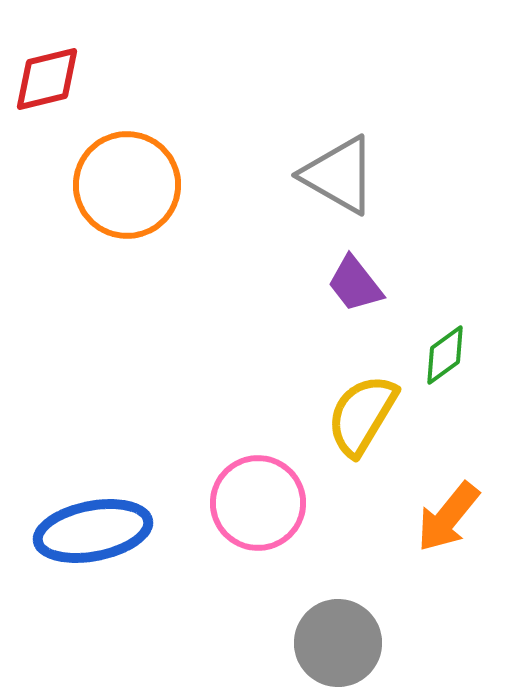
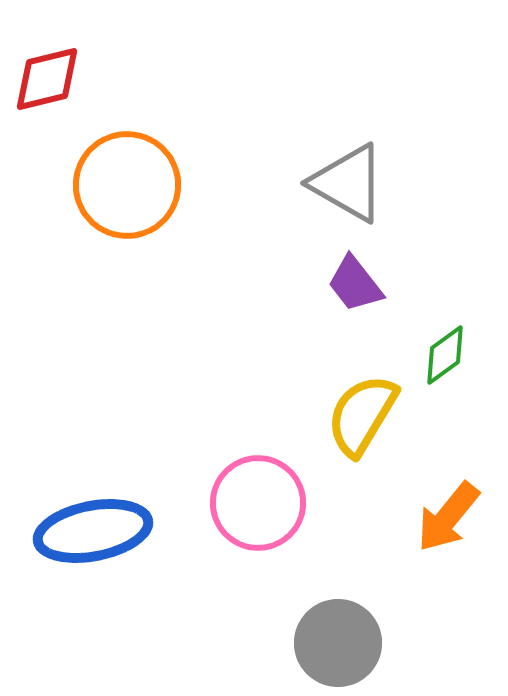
gray triangle: moved 9 px right, 8 px down
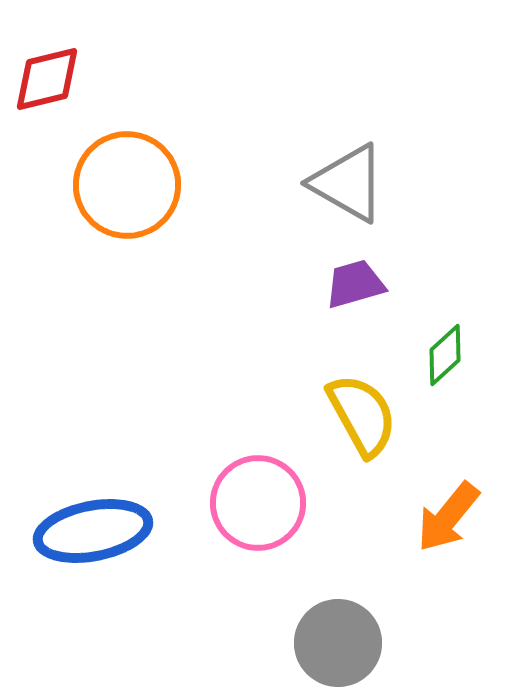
purple trapezoid: rotated 112 degrees clockwise
green diamond: rotated 6 degrees counterclockwise
yellow semicircle: rotated 120 degrees clockwise
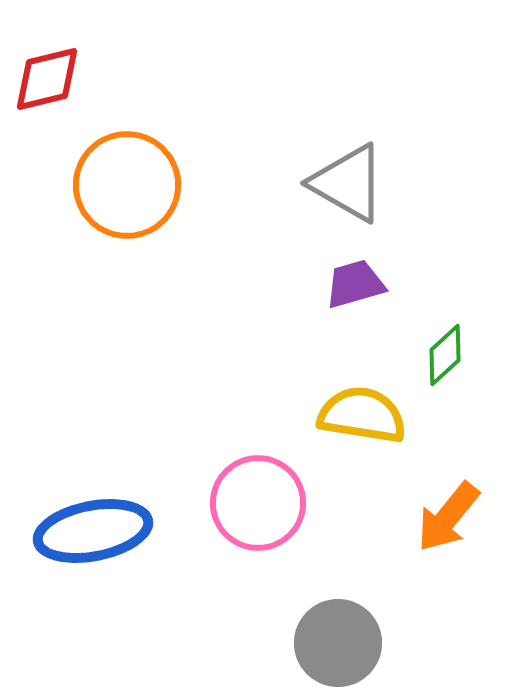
yellow semicircle: rotated 52 degrees counterclockwise
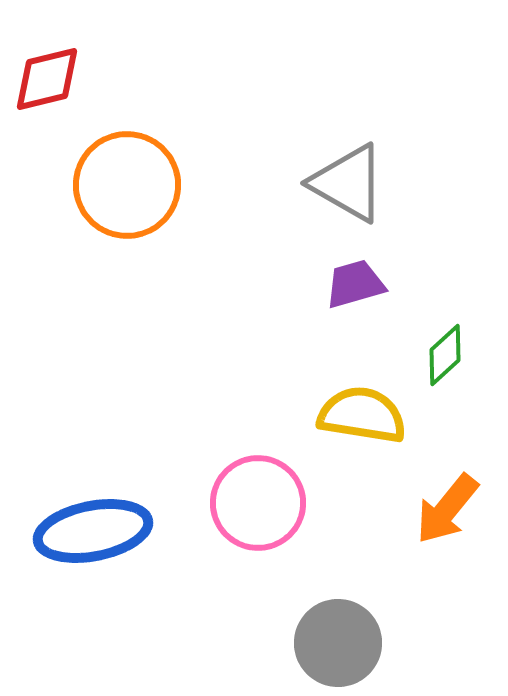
orange arrow: moved 1 px left, 8 px up
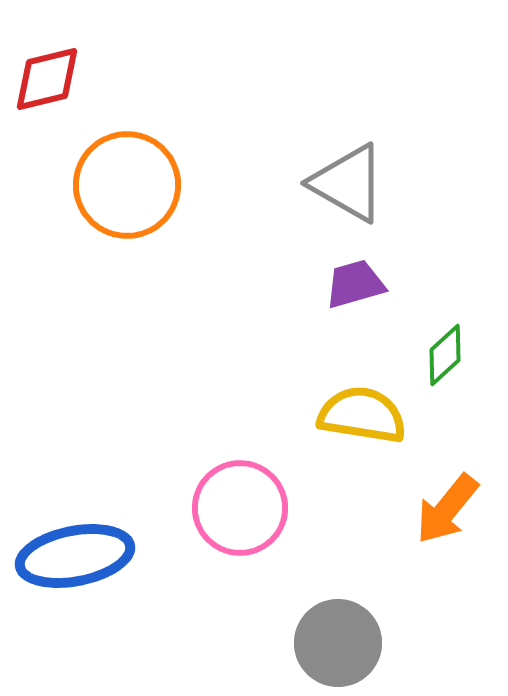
pink circle: moved 18 px left, 5 px down
blue ellipse: moved 18 px left, 25 px down
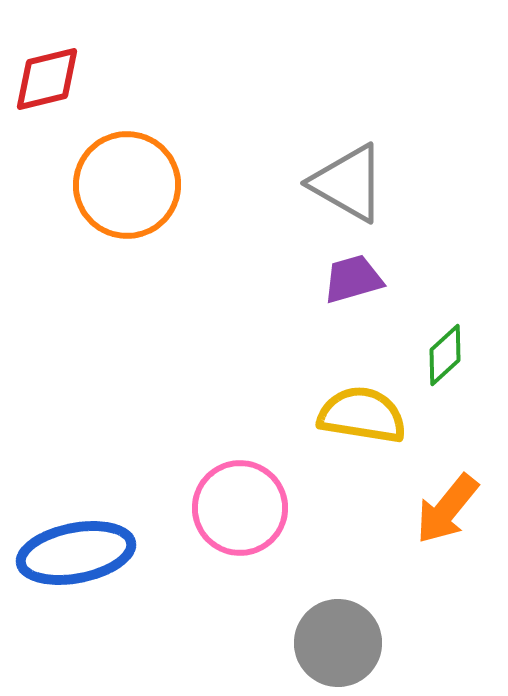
purple trapezoid: moved 2 px left, 5 px up
blue ellipse: moved 1 px right, 3 px up
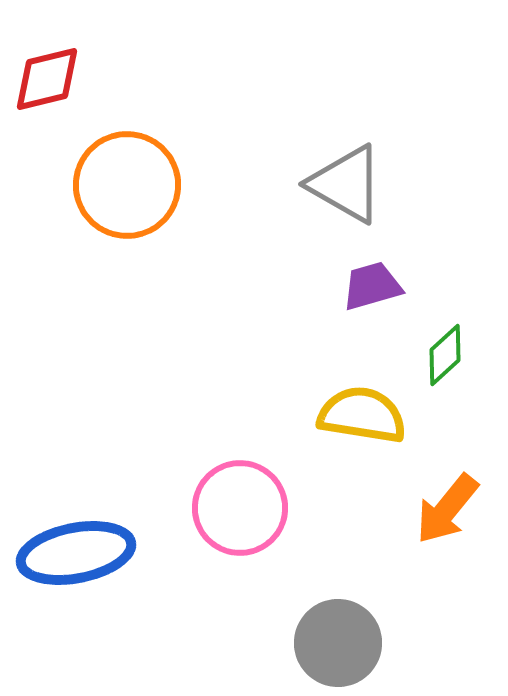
gray triangle: moved 2 px left, 1 px down
purple trapezoid: moved 19 px right, 7 px down
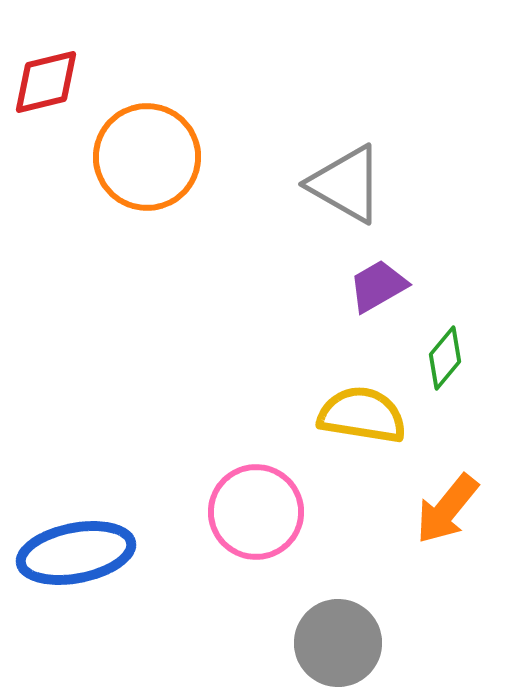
red diamond: moved 1 px left, 3 px down
orange circle: moved 20 px right, 28 px up
purple trapezoid: moved 6 px right; rotated 14 degrees counterclockwise
green diamond: moved 3 px down; rotated 8 degrees counterclockwise
pink circle: moved 16 px right, 4 px down
